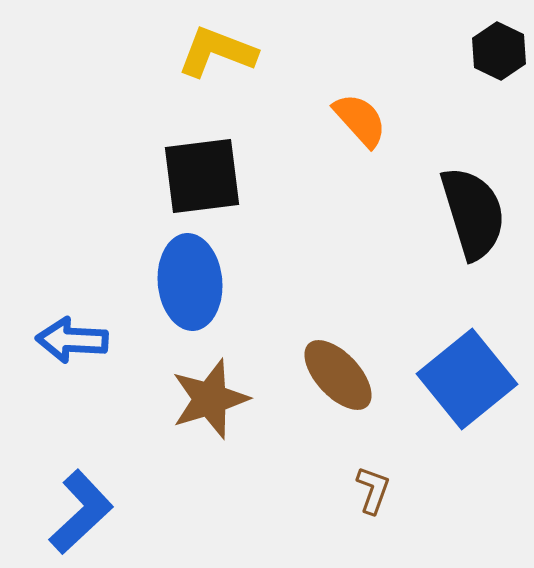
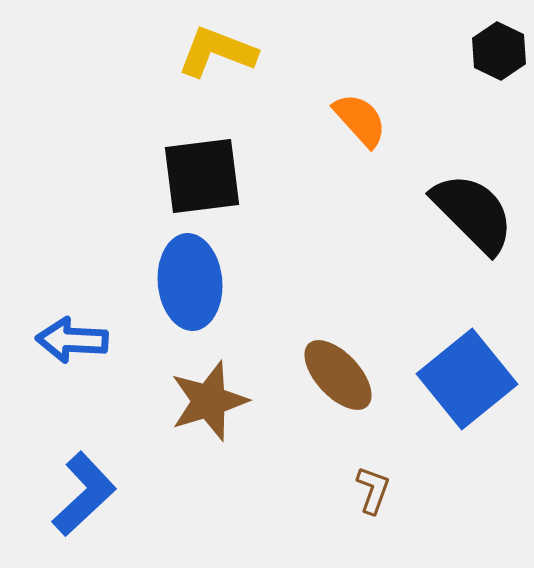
black semicircle: rotated 28 degrees counterclockwise
brown star: moved 1 px left, 2 px down
blue L-shape: moved 3 px right, 18 px up
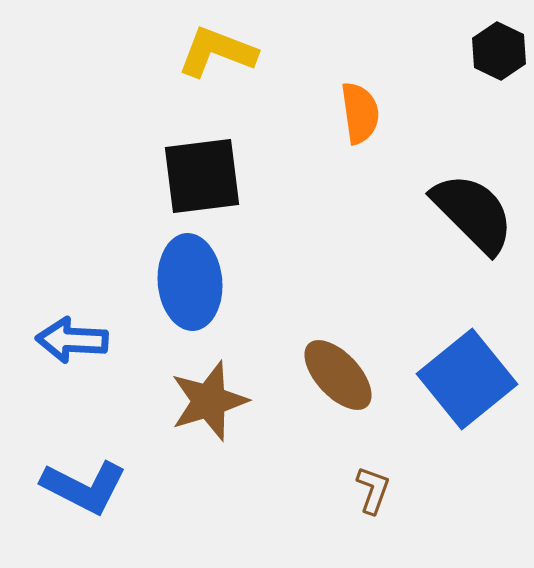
orange semicircle: moved 7 px up; rotated 34 degrees clockwise
blue L-shape: moved 7 px up; rotated 70 degrees clockwise
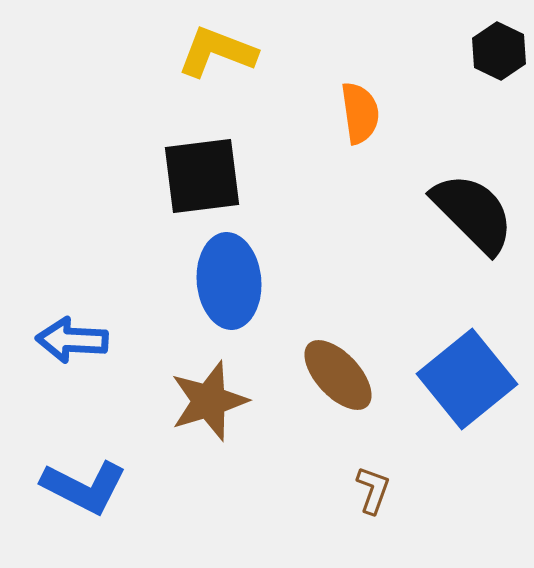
blue ellipse: moved 39 px right, 1 px up
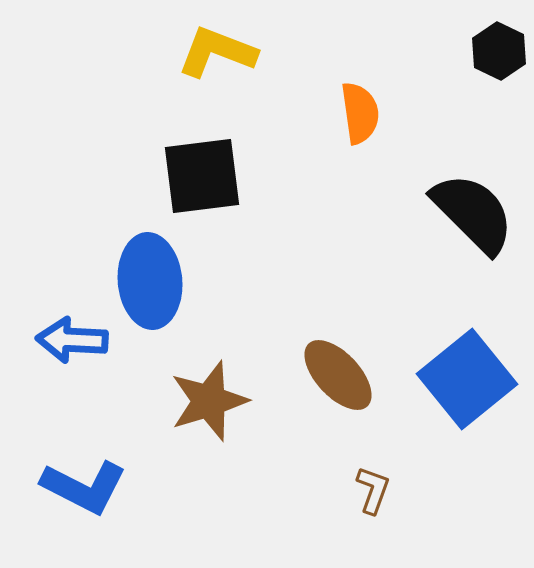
blue ellipse: moved 79 px left
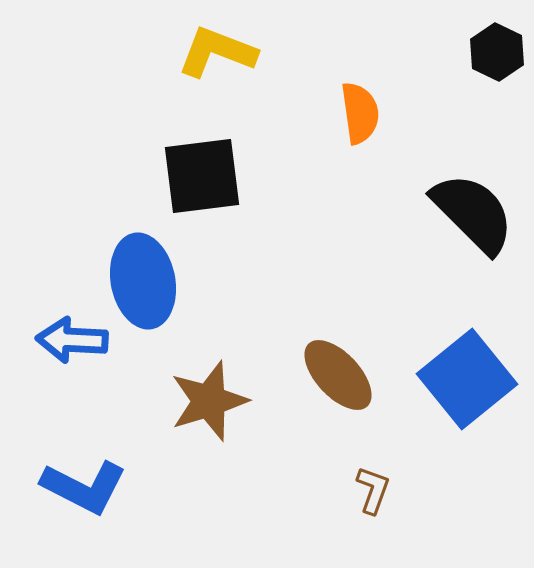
black hexagon: moved 2 px left, 1 px down
blue ellipse: moved 7 px left; rotated 6 degrees counterclockwise
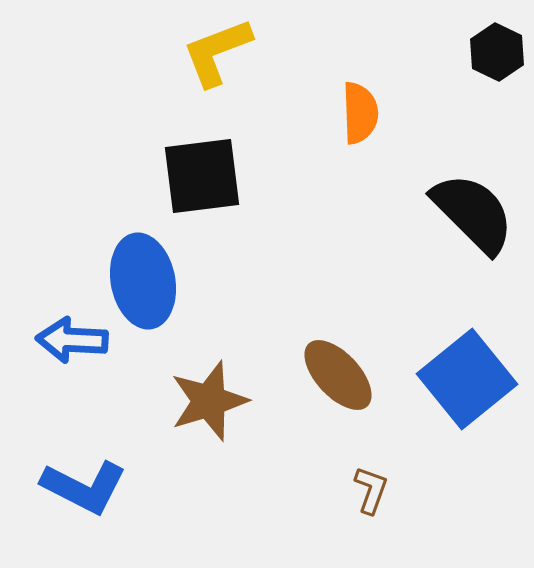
yellow L-shape: rotated 42 degrees counterclockwise
orange semicircle: rotated 6 degrees clockwise
brown L-shape: moved 2 px left
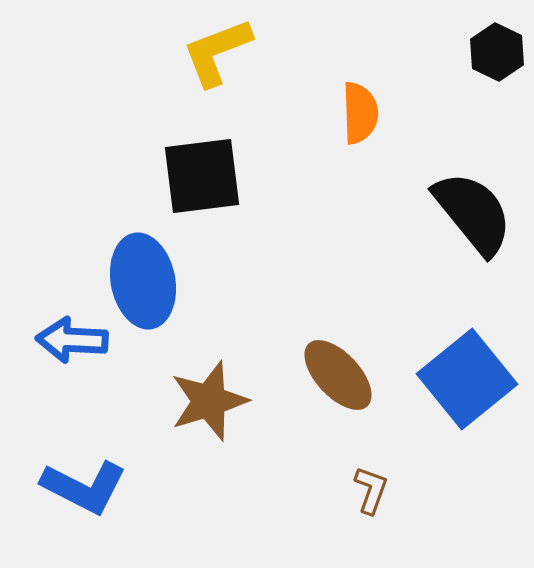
black semicircle: rotated 6 degrees clockwise
